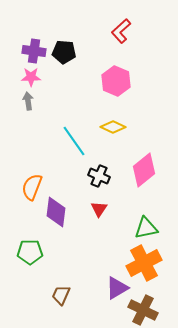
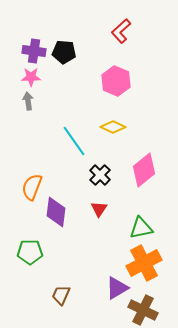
black cross: moved 1 px right, 1 px up; rotated 20 degrees clockwise
green triangle: moved 5 px left
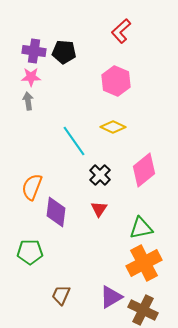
purple triangle: moved 6 px left, 9 px down
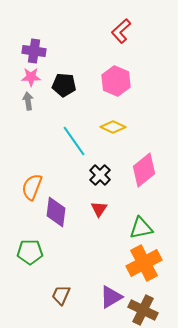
black pentagon: moved 33 px down
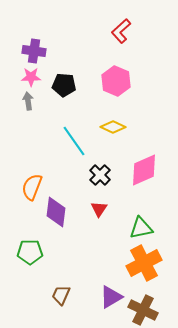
pink diamond: rotated 16 degrees clockwise
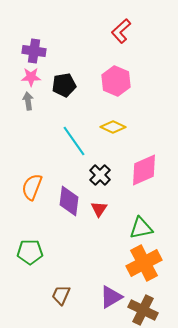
black pentagon: rotated 15 degrees counterclockwise
purple diamond: moved 13 px right, 11 px up
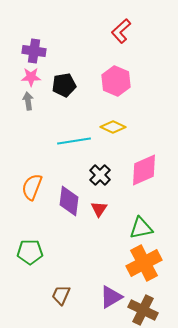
cyan line: rotated 64 degrees counterclockwise
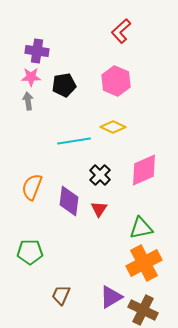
purple cross: moved 3 px right
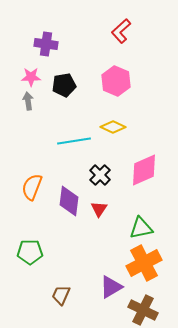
purple cross: moved 9 px right, 7 px up
purple triangle: moved 10 px up
